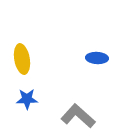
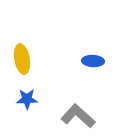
blue ellipse: moved 4 px left, 3 px down
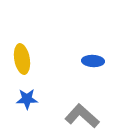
gray L-shape: moved 4 px right
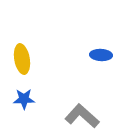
blue ellipse: moved 8 px right, 6 px up
blue star: moved 3 px left
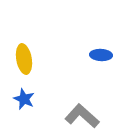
yellow ellipse: moved 2 px right
blue star: rotated 25 degrees clockwise
